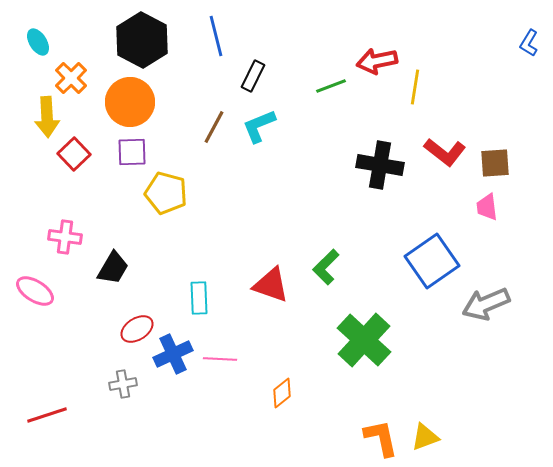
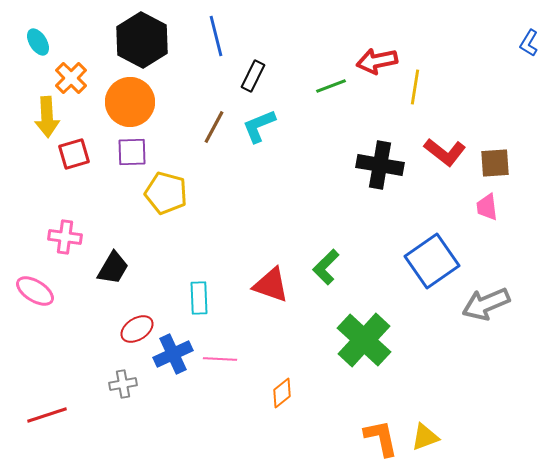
red square: rotated 28 degrees clockwise
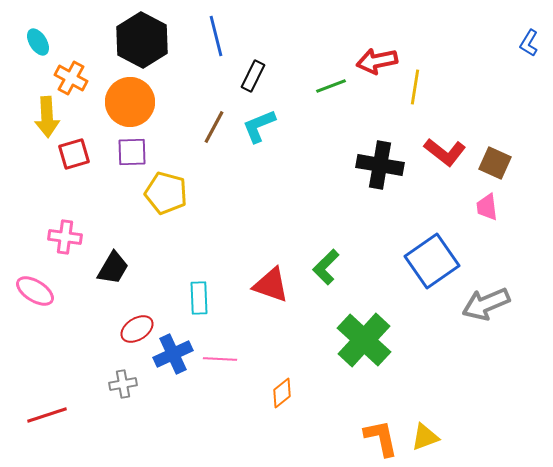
orange cross: rotated 16 degrees counterclockwise
brown square: rotated 28 degrees clockwise
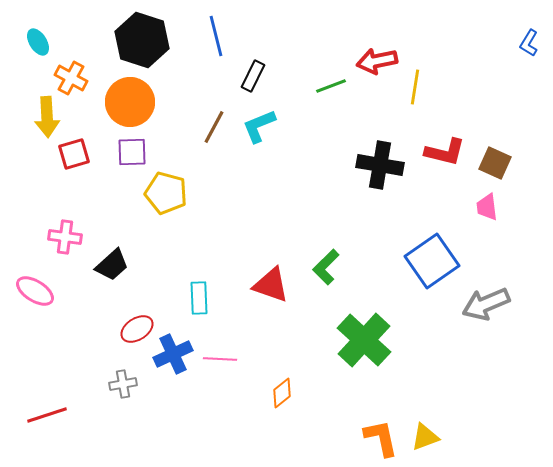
black hexagon: rotated 10 degrees counterclockwise
red L-shape: rotated 24 degrees counterclockwise
black trapezoid: moved 1 px left, 3 px up; rotated 18 degrees clockwise
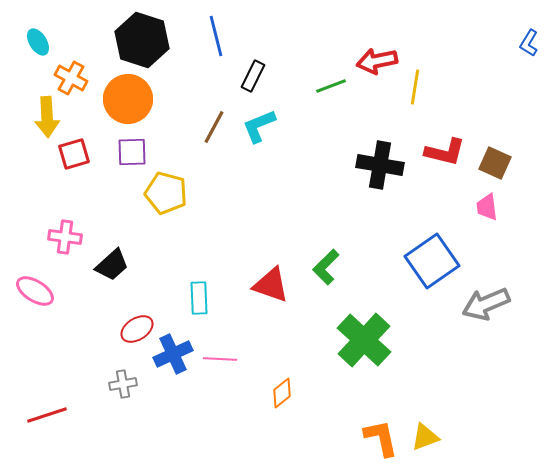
orange circle: moved 2 px left, 3 px up
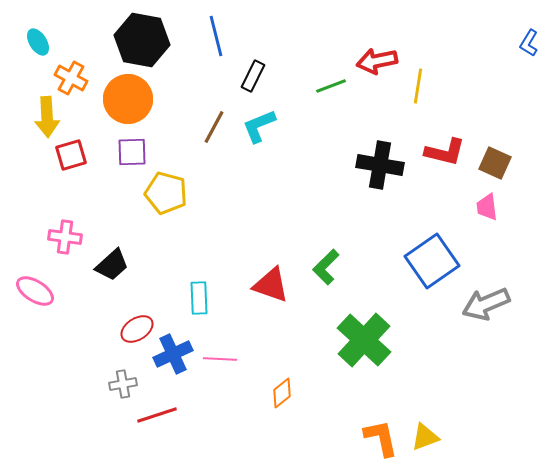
black hexagon: rotated 8 degrees counterclockwise
yellow line: moved 3 px right, 1 px up
red square: moved 3 px left, 1 px down
red line: moved 110 px right
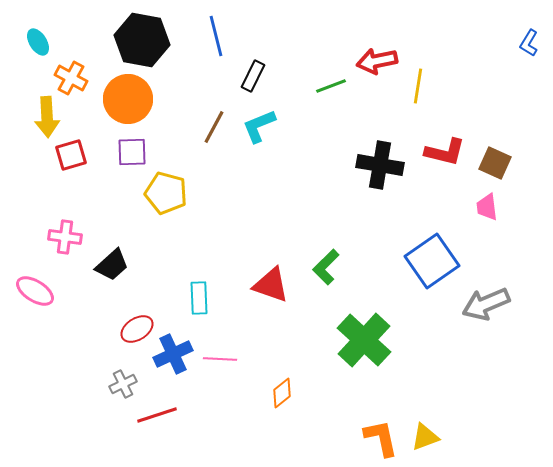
gray cross: rotated 16 degrees counterclockwise
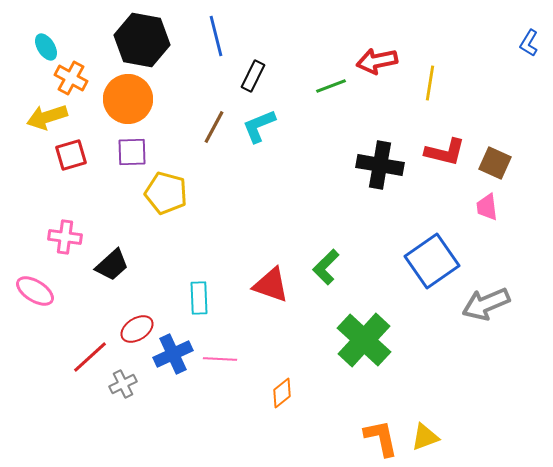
cyan ellipse: moved 8 px right, 5 px down
yellow line: moved 12 px right, 3 px up
yellow arrow: rotated 75 degrees clockwise
red line: moved 67 px left, 58 px up; rotated 24 degrees counterclockwise
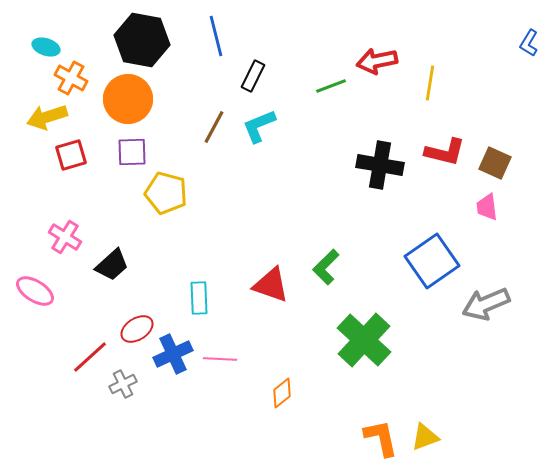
cyan ellipse: rotated 40 degrees counterclockwise
pink cross: rotated 24 degrees clockwise
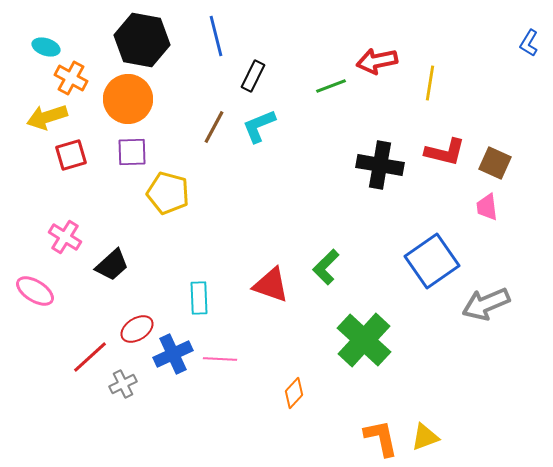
yellow pentagon: moved 2 px right
orange diamond: moved 12 px right; rotated 8 degrees counterclockwise
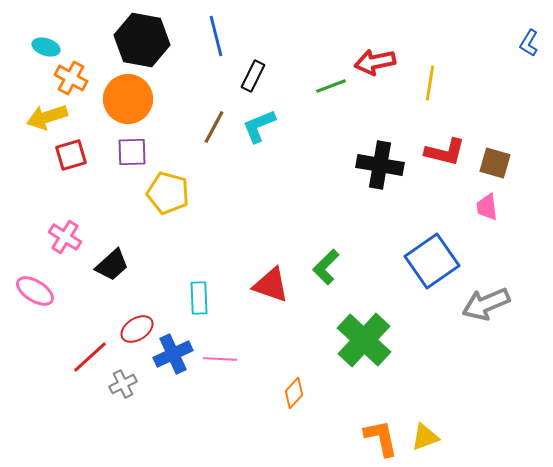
red arrow: moved 2 px left, 1 px down
brown square: rotated 8 degrees counterclockwise
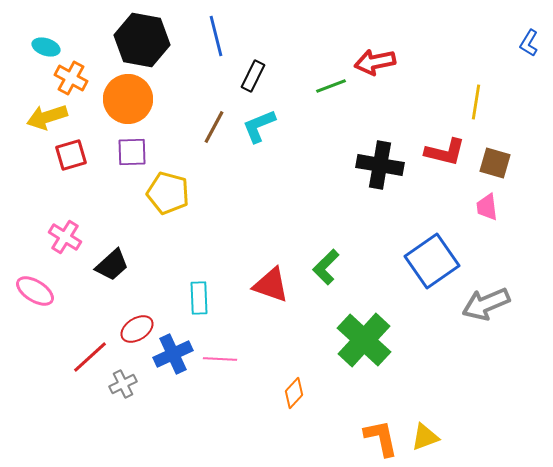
yellow line: moved 46 px right, 19 px down
